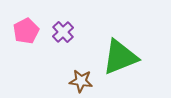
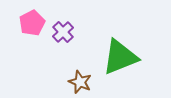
pink pentagon: moved 6 px right, 8 px up
brown star: moved 1 px left, 1 px down; rotated 15 degrees clockwise
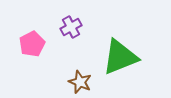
pink pentagon: moved 21 px down
purple cross: moved 8 px right, 5 px up; rotated 15 degrees clockwise
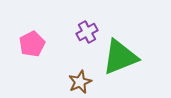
purple cross: moved 16 px right, 5 px down
brown star: rotated 25 degrees clockwise
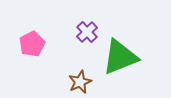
purple cross: rotated 15 degrees counterclockwise
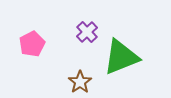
green triangle: moved 1 px right
brown star: rotated 10 degrees counterclockwise
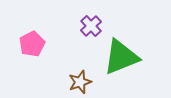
purple cross: moved 4 px right, 6 px up
brown star: rotated 15 degrees clockwise
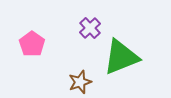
purple cross: moved 1 px left, 2 px down
pink pentagon: rotated 10 degrees counterclockwise
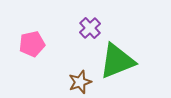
pink pentagon: rotated 25 degrees clockwise
green triangle: moved 4 px left, 4 px down
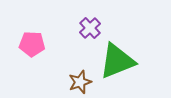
pink pentagon: rotated 15 degrees clockwise
